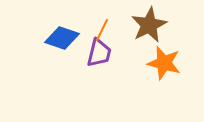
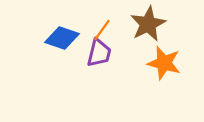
brown star: moved 1 px left, 1 px up
orange line: rotated 10 degrees clockwise
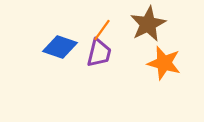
blue diamond: moved 2 px left, 9 px down
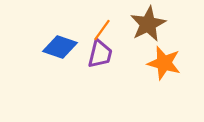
purple trapezoid: moved 1 px right, 1 px down
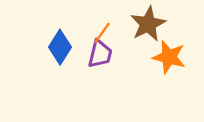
orange line: moved 3 px down
blue diamond: rotated 76 degrees counterclockwise
orange star: moved 5 px right, 6 px up
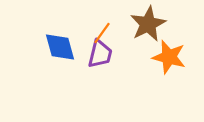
blue diamond: rotated 48 degrees counterclockwise
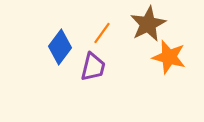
blue diamond: rotated 52 degrees clockwise
purple trapezoid: moved 7 px left, 13 px down
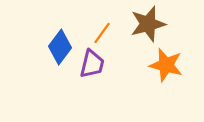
brown star: rotated 12 degrees clockwise
orange star: moved 3 px left, 8 px down
purple trapezoid: moved 1 px left, 3 px up
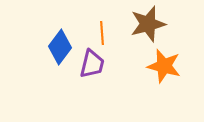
orange line: rotated 40 degrees counterclockwise
orange star: moved 2 px left, 1 px down
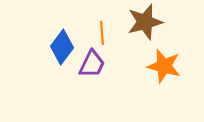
brown star: moved 3 px left, 2 px up
blue diamond: moved 2 px right
purple trapezoid: rotated 12 degrees clockwise
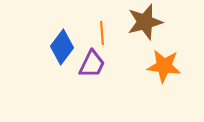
orange star: rotated 8 degrees counterclockwise
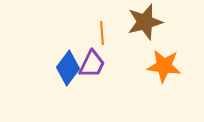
blue diamond: moved 6 px right, 21 px down
